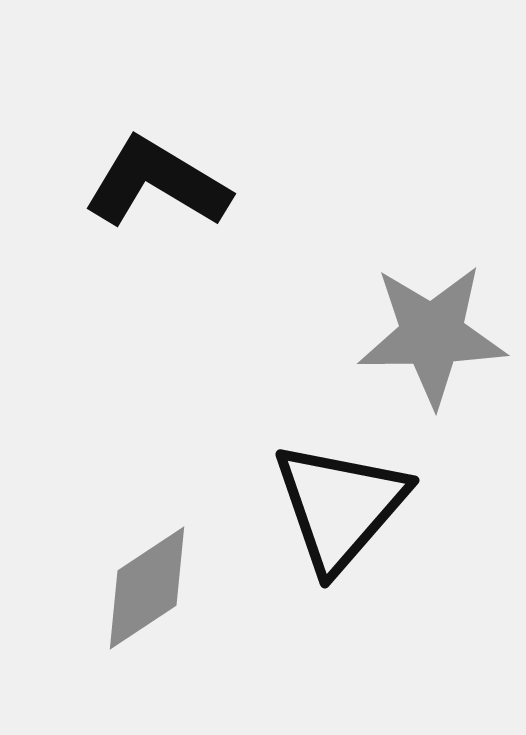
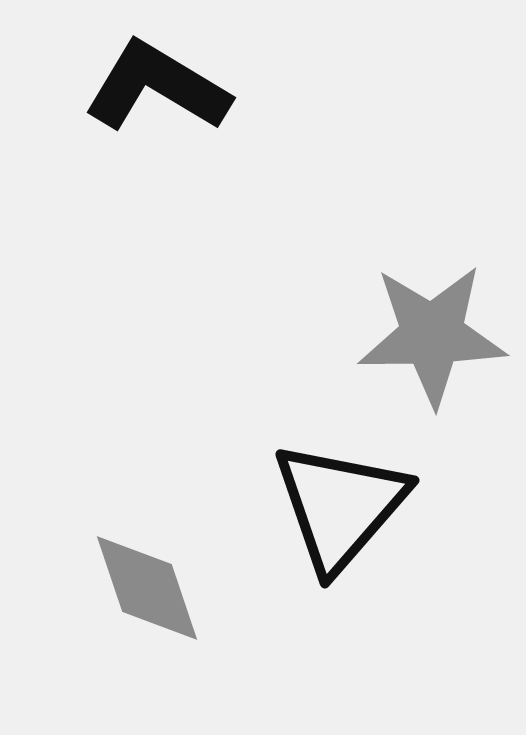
black L-shape: moved 96 px up
gray diamond: rotated 75 degrees counterclockwise
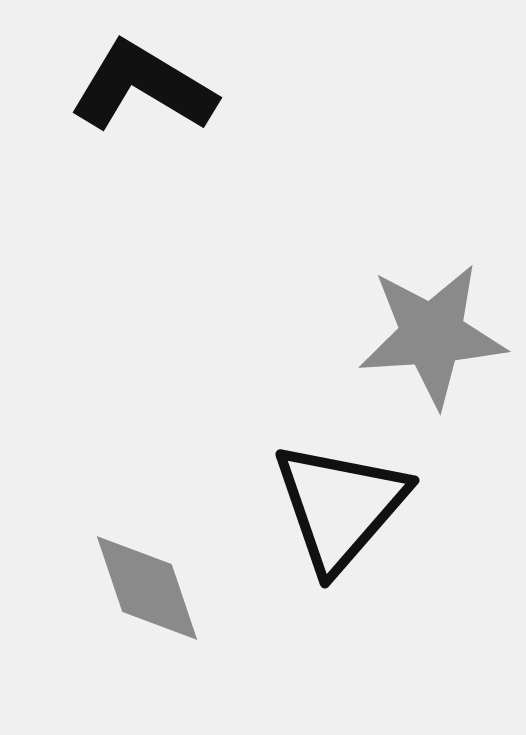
black L-shape: moved 14 px left
gray star: rotated 3 degrees counterclockwise
